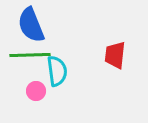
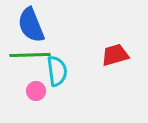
red trapezoid: rotated 68 degrees clockwise
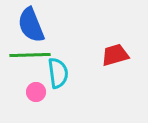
cyan semicircle: moved 1 px right, 2 px down
pink circle: moved 1 px down
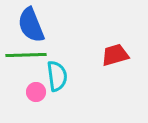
green line: moved 4 px left
cyan semicircle: moved 1 px left, 3 px down
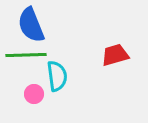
pink circle: moved 2 px left, 2 px down
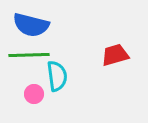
blue semicircle: rotated 54 degrees counterclockwise
green line: moved 3 px right
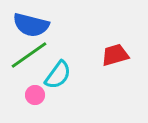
green line: rotated 33 degrees counterclockwise
cyan semicircle: moved 1 px right, 1 px up; rotated 44 degrees clockwise
pink circle: moved 1 px right, 1 px down
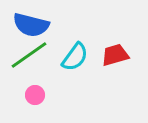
cyan semicircle: moved 17 px right, 18 px up
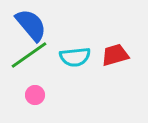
blue semicircle: rotated 144 degrees counterclockwise
cyan semicircle: rotated 48 degrees clockwise
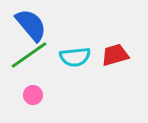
pink circle: moved 2 px left
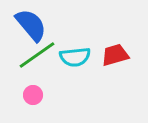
green line: moved 8 px right
